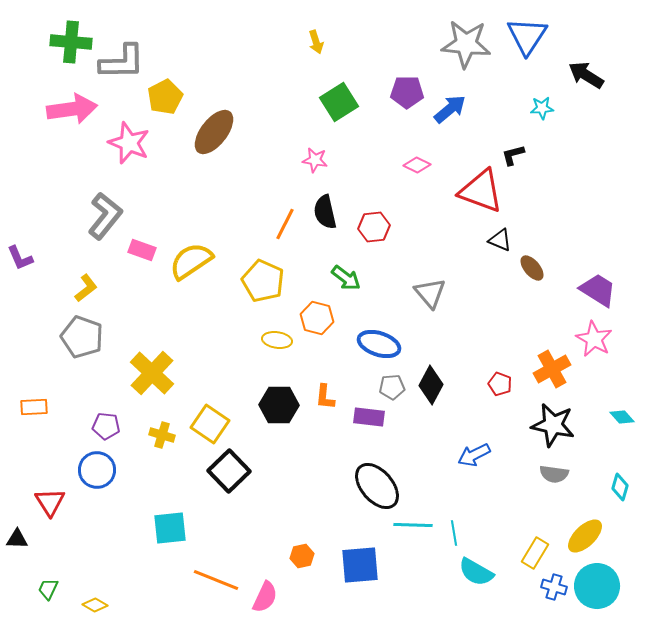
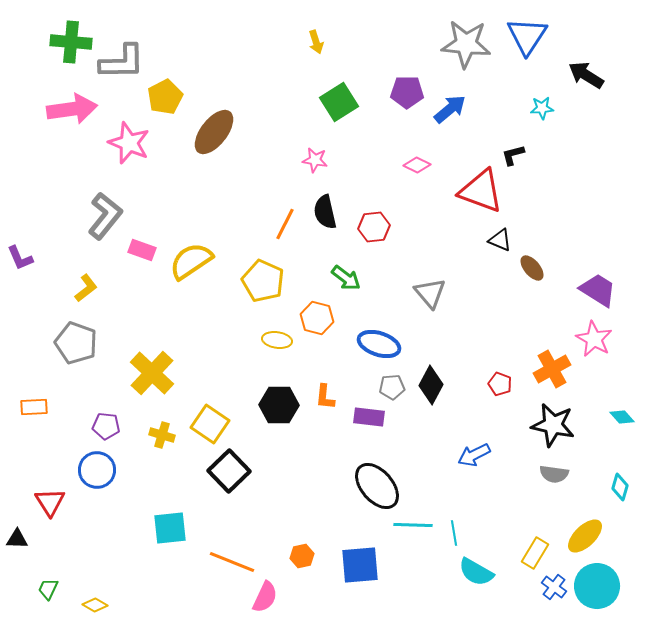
gray pentagon at (82, 337): moved 6 px left, 6 px down
orange line at (216, 580): moved 16 px right, 18 px up
blue cross at (554, 587): rotated 20 degrees clockwise
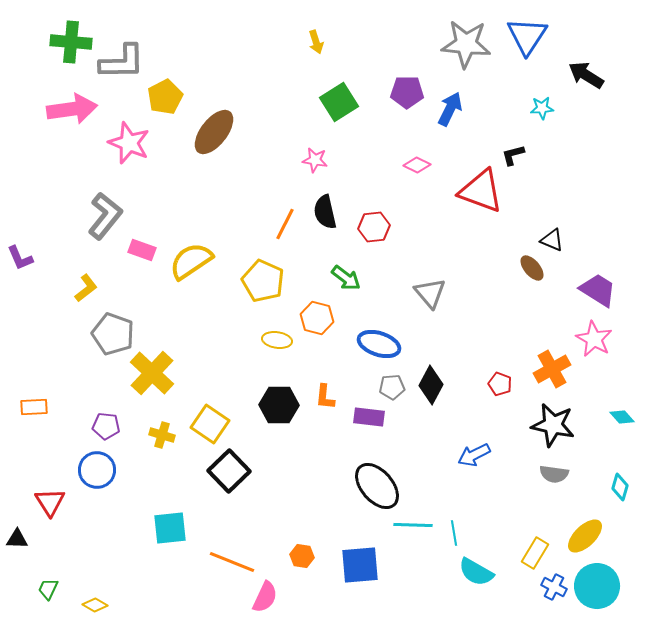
blue arrow at (450, 109): rotated 24 degrees counterclockwise
black triangle at (500, 240): moved 52 px right
gray pentagon at (76, 343): moved 37 px right, 9 px up
orange hexagon at (302, 556): rotated 20 degrees clockwise
blue cross at (554, 587): rotated 10 degrees counterclockwise
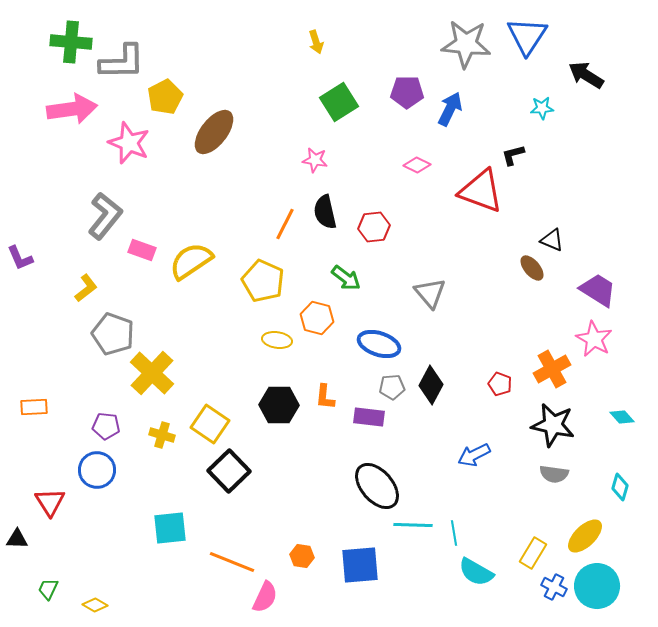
yellow rectangle at (535, 553): moved 2 px left
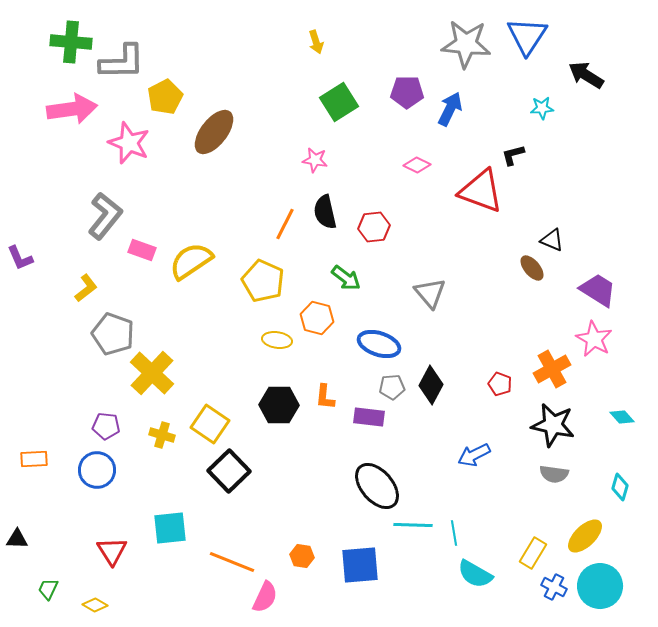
orange rectangle at (34, 407): moved 52 px down
red triangle at (50, 502): moved 62 px right, 49 px down
cyan semicircle at (476, 572): moved 1 px left, 2 px down
cyan circle at (597, 586): moved 3 px right
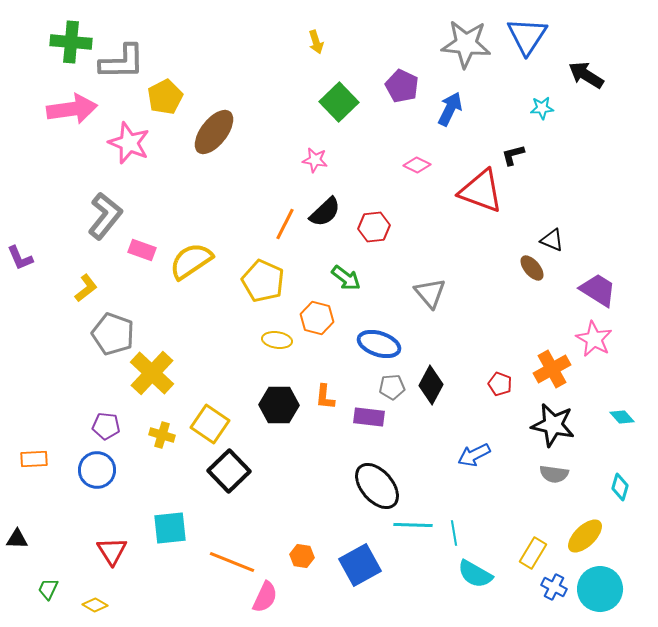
purple pentagon at (407, 92): moved 5 px left, 6 px up; rotated 24 degrees clockwise
green square at (339, 102): rotated 12 degrees counterclockwise
black semicircle at (325, 212): rotated 120 degrees counterclockwise
blue square at (360, 565): rotated 24 degrees counterclockwise
cyan circle at (600, 586): moved 3 px down
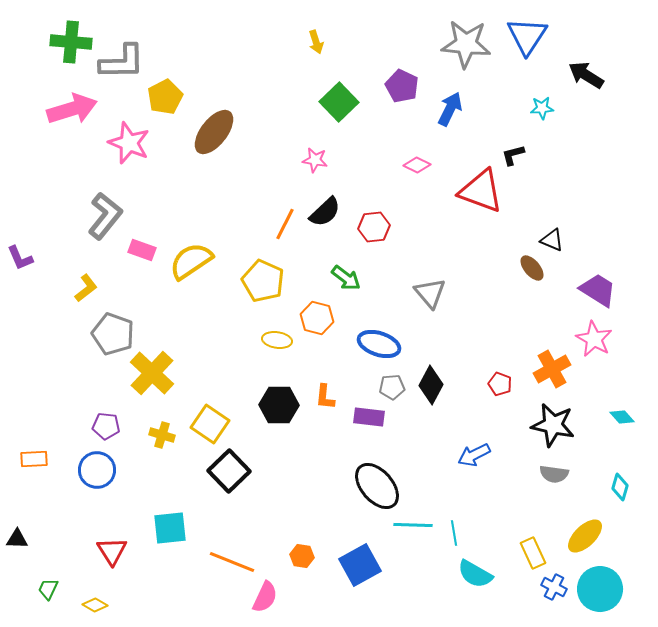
pink arrow at (72, 109): rotated 9 degrees counterclockwise
yellow rectangle at (533, 553): rotated 56 degrees counterclockwise
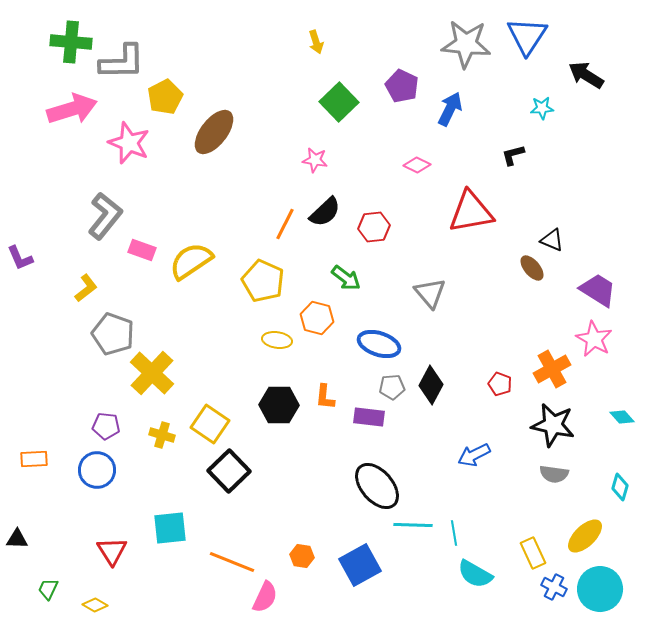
red triangle at (481, 191): moved 10 px left, 21 px down; rotated 30 degrees counterclockwise
